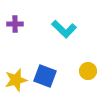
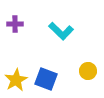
cyan L-shape: moved 3 px left, 2 px down
blue square: moved 1 px right, 3 px down
yellow star: rotated 15 degrees counterclockwise
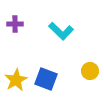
yellow circle: moved 2 px right
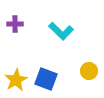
yellow circle: moved 1 px left
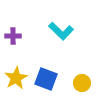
purple cross: moved 2 px left, 12 px down
yellow circle: moved 7 px left, 12 px down
yellow star: moved 2 px up
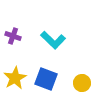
cyan L-shape: moved 8 px left, 9 px down
purple cross: rotated 21 degrees clockwise
yellow star: moved 1 px left
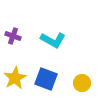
cyan L-shape: rotated 15 degrees counterclockwise
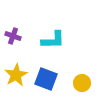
cyan L-shape: rotated 30 degrees counterclockwise
yellow star: moved 1 px right, 3 px up
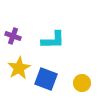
yellow star: moved 3 px right, 7 px up
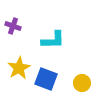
purple cross: moved 10 px up
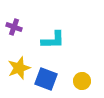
purple cross: moved 1 px right, 1 px down
yellow star: rotated 10 degrees clockwise
yellow circle: moved 2 px up
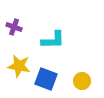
yellow star: moved 2 px up; rotated 30 degrees clockwise
